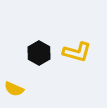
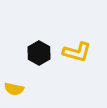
yellow semicircle: rotated 12 degrees counterclockwise
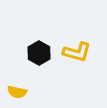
yellow semicircle: moved 3 px right, 3 px down
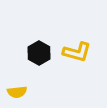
yellow semicircle: rotated 18 degrees counterclockwise
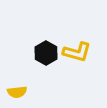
black hexagon: moved 7 px right
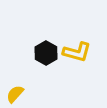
yellow semicircle: moved 2 px left, 2 px down; rotated 138 degrees clockwise
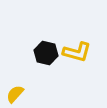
black hexagon: rotated 15 degrees counterclockwise
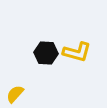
black hexagon: rotated 10 degrees counterclockwise
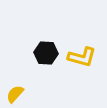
yellow L-shape: moved 5 px right, 5 px down
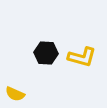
yellow semicircle: rotated 108 degrees counterclockwise
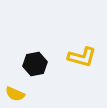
black hexagon: moved 11 px left, 11 px down; rotated 15 degrees counterclockwise
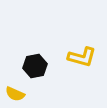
black hexagon: moved 2 px down
